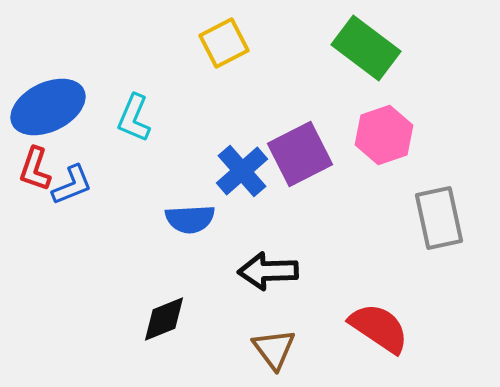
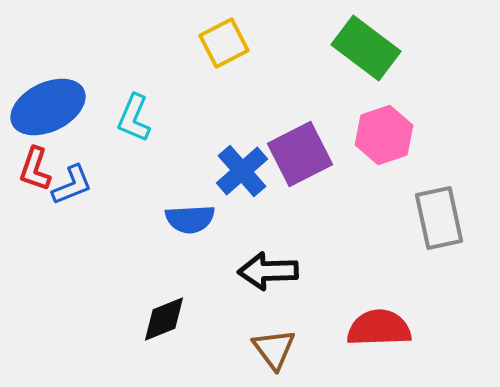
red semicircle: rotated 36 degrees counterclockwise
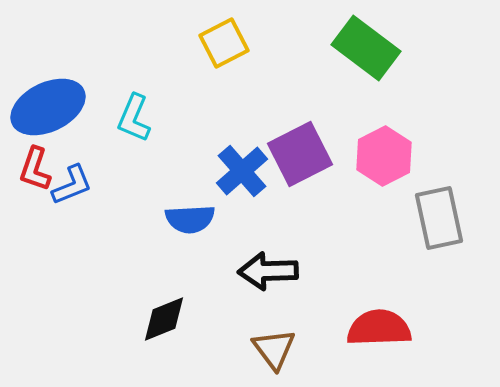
pink hexagon: moved 21 px down; rotated 8 degrees counterclockwise
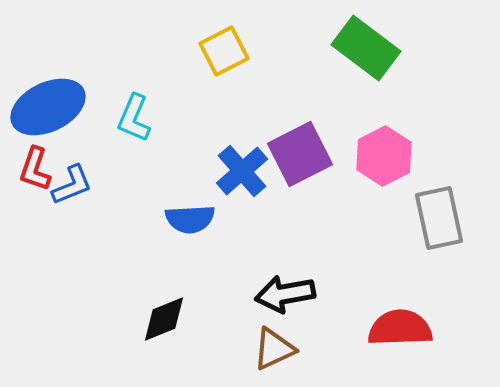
yellow square: moved 8 px down
black arrow: moved 17 px right, 23 px down; rotated 8 degrees counterclockwise
red semicircle: moved 21 px right
brown triangle: rotated 42 degrees clockwise
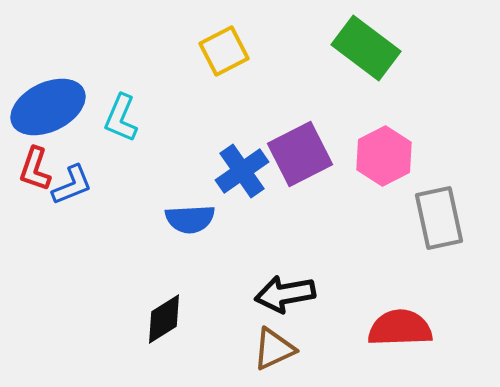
cyan L-shape: moved 13 px left
blue cross: rotated 6 degrees clockwise
black diamond: rotated 10 degrees counterclockwise
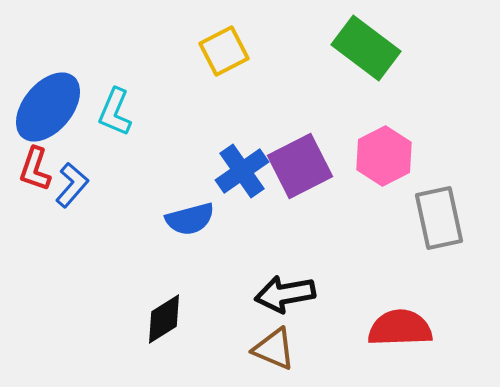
blue ellipse: rotated 24 degrees counterclockwise
cyan L-shape: moved 6 px left, 6 px up
purple square: moved 12 px down
blue L-shape: rotated 27 degrees counterclockwise
blue semicircle: rotated 12 degrees counterclockwise
brown triangle: rotated 48 degrees clockwise
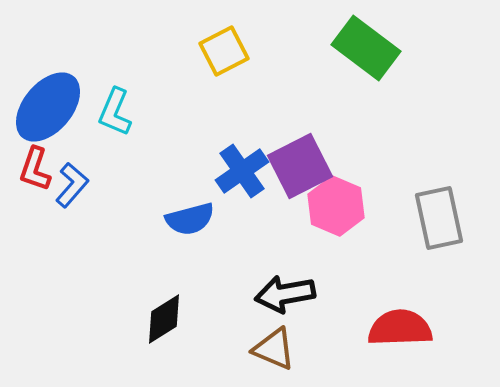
pink hexagon: moved 48 px left, 50 px down; rotated 10 degrees counterclockwise
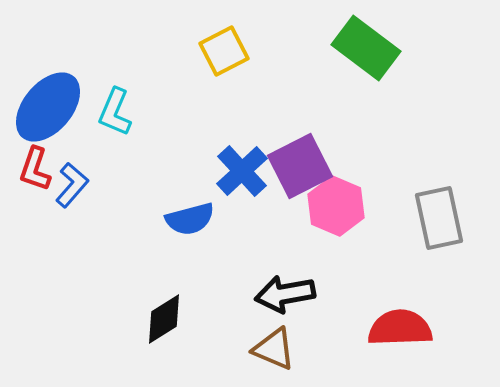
blue cross: rotated 8 degrees counterclockwise
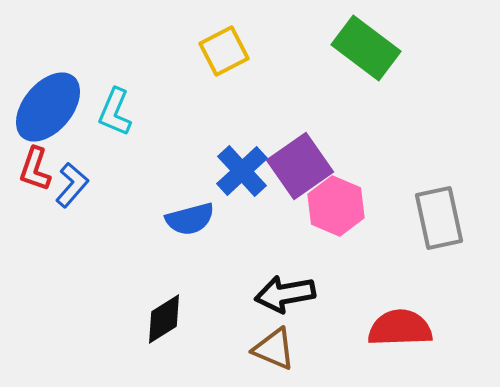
purple square: rotated 8 degrees counterclockwise
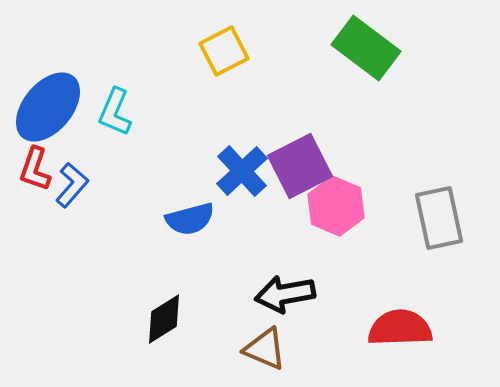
purple square: rotated 8 degrees clockwise
brown triangle: moved 9 px left
